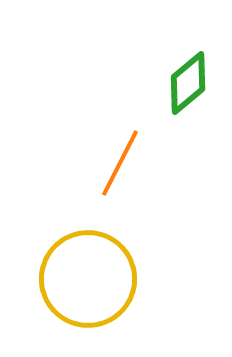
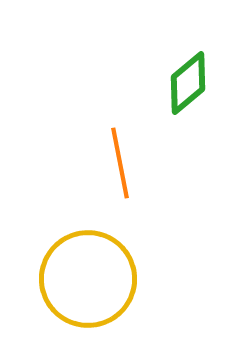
orange line: rotated 38 degrees counterclockwise
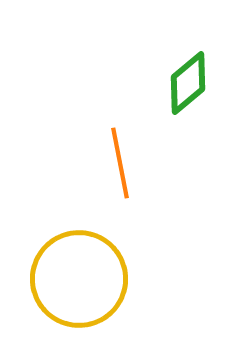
yellow circle: moved 9 px left
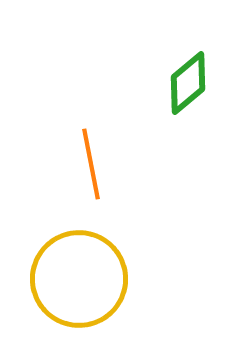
orange line: moved 29 px left, 1 px down
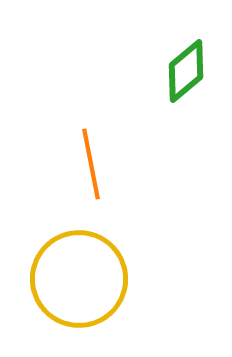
green diamond: moved 2 px left, 12 px up
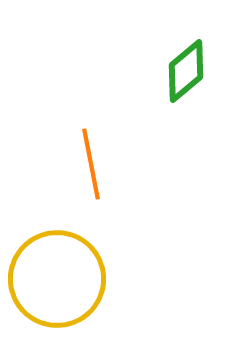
yellow circle: moved 22 px left
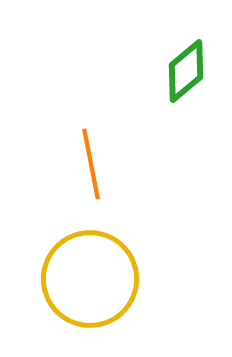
yellow circle: moved 33 px right
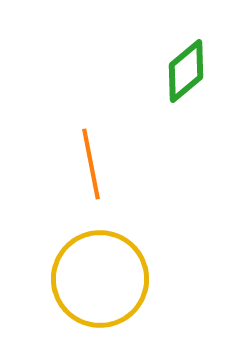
yellow circle: moved 10 px right
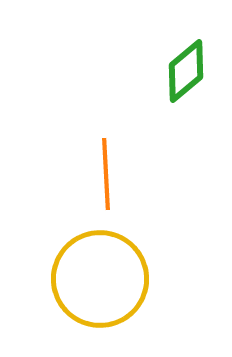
orange line: moved 15 px right, 10 px down; rotated 8 degrees clockwise
